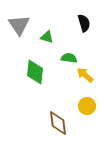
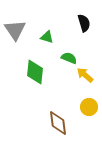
gray triangle: moved 4 px left, 5 px down
green semicircle: rotated 14 degrees clockwise
yellow circle: moved 2 px right, 1 px down
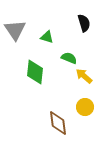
yellow arrow: moved 1 px left, 1 px down
yellow circle: moved 4 px left
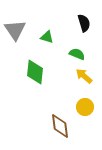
green semicircle: moved 8 px right, 4 px up
brown diamond: moved 2 px right, 3 px down
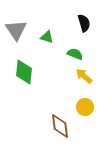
gray triangle: moved 1 px right
green semicircle: moved 2 px left
green diamond: moved 11 px left
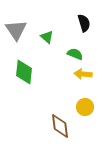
green triangle: rotated 24 degrees clockwise
yellow arrow: moved 1 px left, 2 px up; rotated 36 degrees counterclockwise
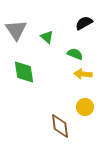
black semicircle: rotated 102 degrees counterclockwise
green diamond: rotated 15 degrees counterclockwise
